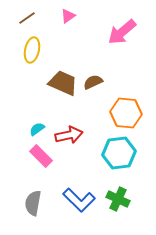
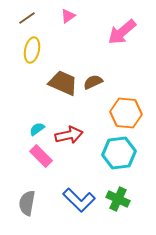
gray semicircle: moved 6 px left
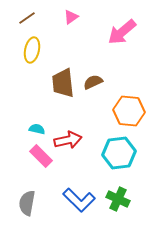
pink triangle: moved 3 px right, 1 px down
brown trapezoid: rotated 120 degrees counterclockwise
orange hexagon: moved 3 px right, 2 px up
cyan semicircle: rotated 49 degrees clockwise
red arrow: moved 1 px left, 5 px down
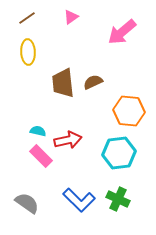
yellow ellipse: moved 4 px left, 2 px down; rotated 15 degrees counterclockwise
cyan semicircle: moved 1 px right, 2 px down
gray semicircle: rotated 115 degrees clockwise
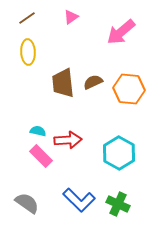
pink arrow: moved 1 px left
orange hexagon: moved 22 px up
red arrow: rotated 8 degrees clockwise
cyan hexagon: rotated 24 degrees counterclockwise
green cross: moved 5 px down
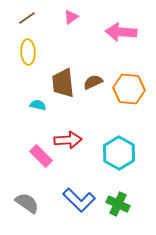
pink arrow: rotated 44 degrees clockwise
cyan semicircle: moved 26 px up
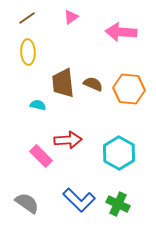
brown semicircle: moved 2 px down; rotated 48 degrees clockwise
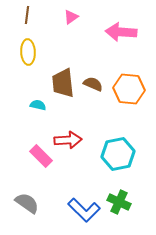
brown line: moved 3 px up; rotated 48 degrees counterclockwise
cyan hexagon: moved 1 px left, 1 px down; rotated 20 degrees clockwise
blue L-shape: moved 5 px right, 10 px down
green cross: moved 1 px right, 2 px up
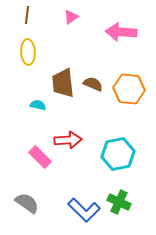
pink rectangle: moved 1 px left, 1 px down
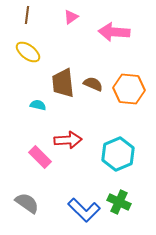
pink arrow: moved 7 px left
yellow ellipse: rotated 50 degrees counterclockwise
cyan hexagon: rotated 12 degrees counterclockwise
